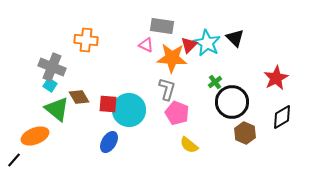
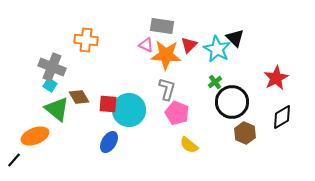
cyan star: moved 10 px right, 6 px down
orange star: moved 6 px left, 3 px up
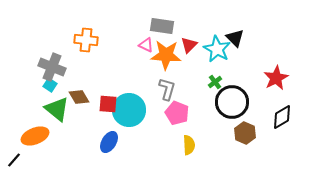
yellow semicircle: rotated 132 degrees counterclockwise
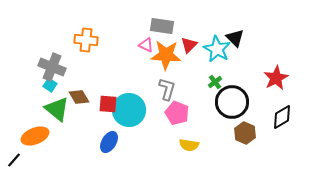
yellow semicircle: rotated 102 degrees clockwise
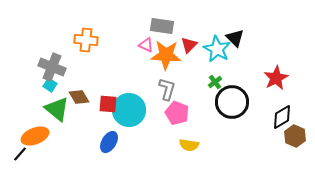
brown hexagon: moved 50 px right, 3 px down
black line: moved 6 px right, 6 px up
